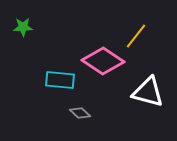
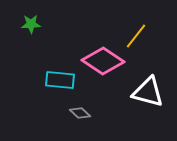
green star: moved 8 px right, 3 px up
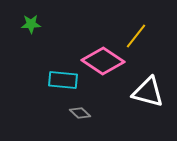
cyan rectangle: moved 3 px right
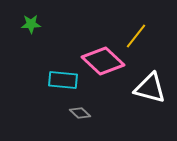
pink diamond: rotated 9 degrees clockwise
white triangle: moved 2 px right, 4 px up
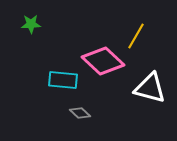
yellow line: rotated 8 degrees counterclockwise
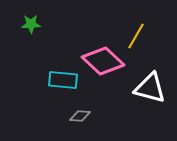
gray diamond: moved 3 px down; rotated 40 degrees counterclockwise
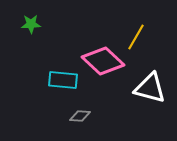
yellow line: moved 1 px down
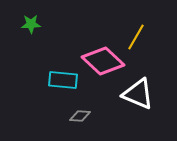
white triangle: moved 12 px left, 6 px down; rotated 8 degrees clockwise
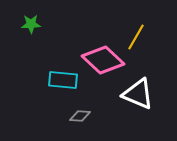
pink diamond: moved 1 px up
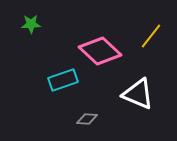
yellow line: moved 15 px right, 1 px up; rotated 8 degrees clockwise
pink diamond: moved 3 px left, 9 px up
cyan rectangle: rotated 24 degrees counterclockwise
gray diamond: moved 7 px right, 3 px down
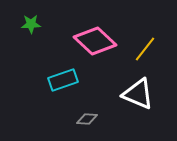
yellow line: moved 6 px left, 13 px down
pink diamond: moved 5 px left, 10 px up
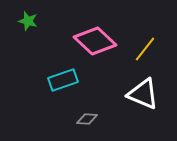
green star: moved 3 px left, 3 px up; rotated 18 degrees clockwise
white triangle: moved 5 px right
